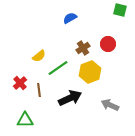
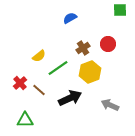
green square: rotated 16 degrees counterclockwise
brown line: rotated 40 degrees counterclockwise
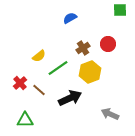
gray arrow: moved 9 px down
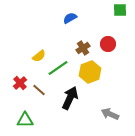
black arrow: rotated 40 degrees counterclockwise
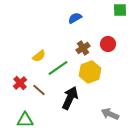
blue semicircle: moved 5 px right
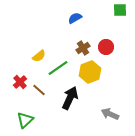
red circle: moved 2 px left, 3 px down
red cross: moved 1 px up
green triangle: rotated 42 degrees counterclockwise
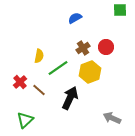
yellow semicircle: rotated 40 degrees counterclockwise
gray arrow: moved 2 px right, 4 px down
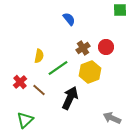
blue semicircle: moved 6 px left, 1 px down; rotated 80 degrees clockwise
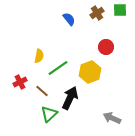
brown cross: moved 14 px right, 35 px up
red cross: rotated 16 degrees clockwise
brown line: moved 3 px right, 1 px down
green triangle: moved 24 px right, 6 px up
